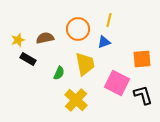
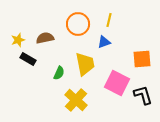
orange circle: moved 5 px up
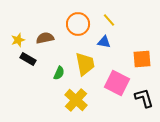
yellow line: rotated 56 degrees counterclockwise
blue triangle: rotated 32 degrees clockwise
black L-shape: moved 1 px right, 3 px down
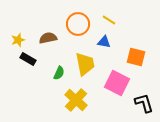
yellow line: rotated 16 degrees counterclockwise
brown semicircle: moved 3 px right
orange square: moved 6 px left, 2 px up; rotated 18 degrees clockwise
black L-shape: moved 5 px down
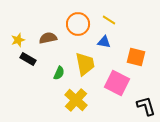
black L-shape: moved 2 px right, 3 px down
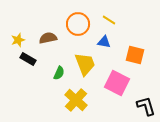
orange square: moved 1 px left, 2 px up
yellow trapezoid: rotated 10 degrees counterclockwise
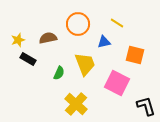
yellow line: moved 8 px right, 3 px down
blue triangle: rotated 24 degrees counterclockwise
yellow cross: moved 4 px down
